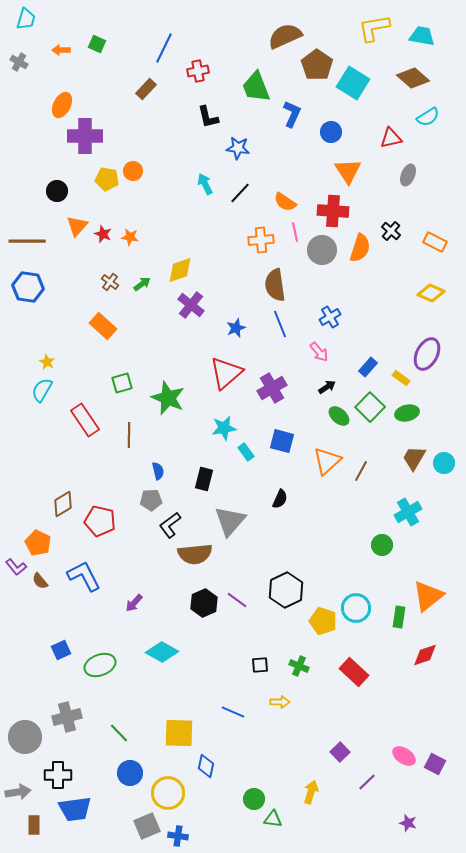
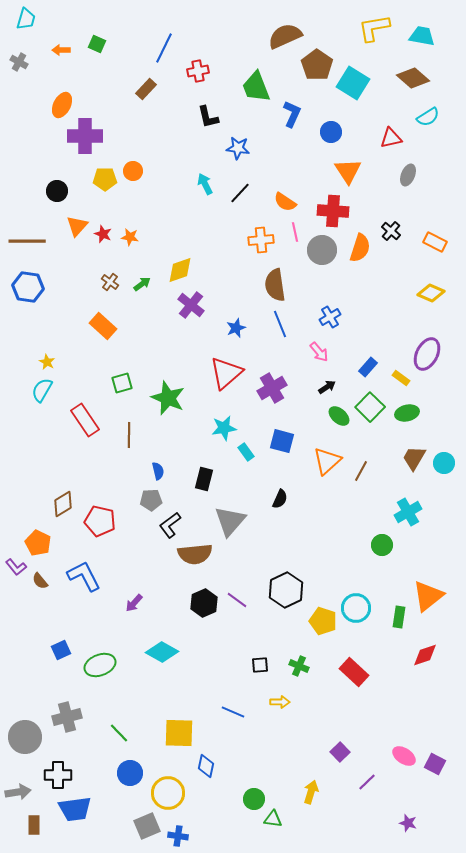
yellow pentagon at (107, 179): moved 2 px left; rotated 10 degrees counterclockwise
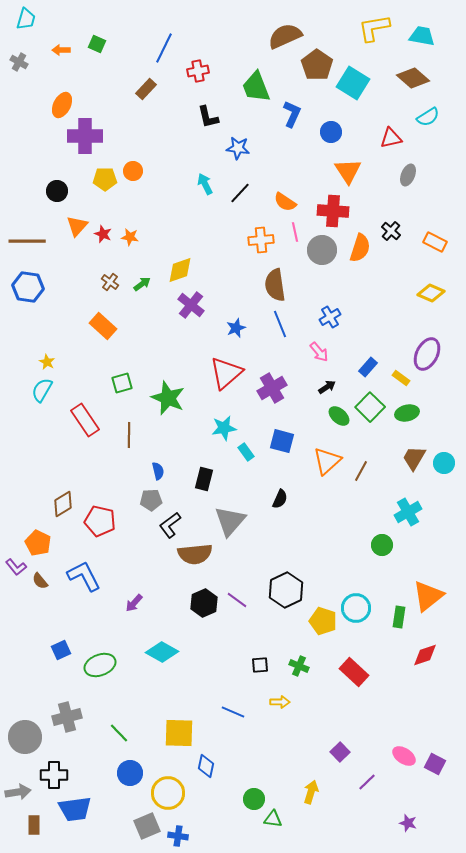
black cross at (58, 775): moved 4 px left
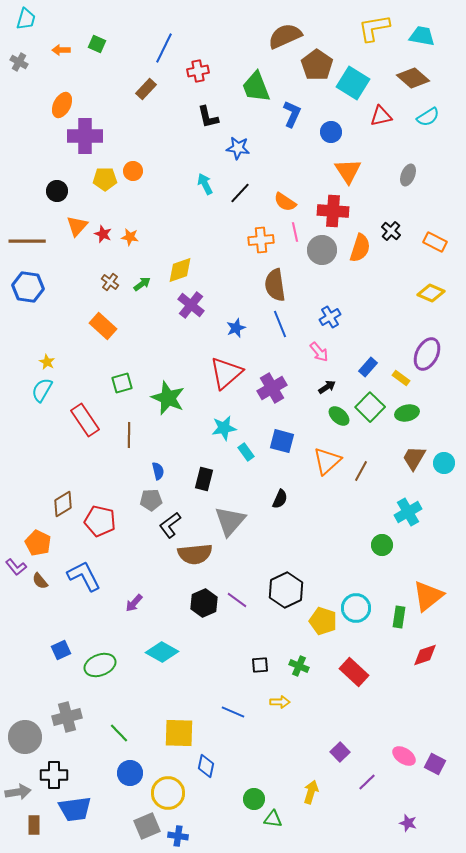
red triangle at (391, 138): moved 10 px left, 22 px up
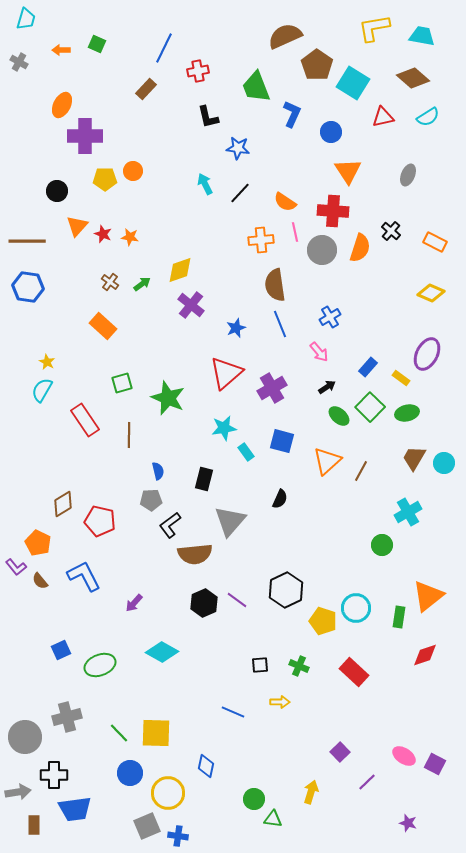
red triangle at (381, 116): moved 2 px right, 1 px down
yellow square at (179, 733): moved 23 px left
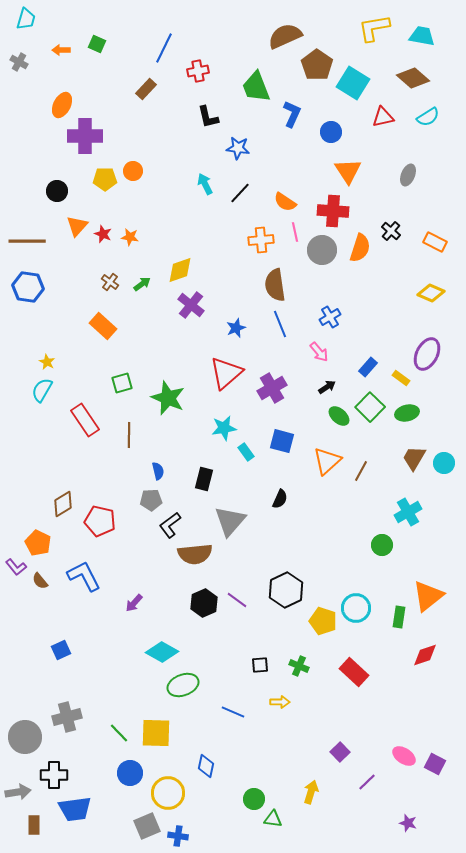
green ellipse at (100, 665): moved 83 px right, 20 px down
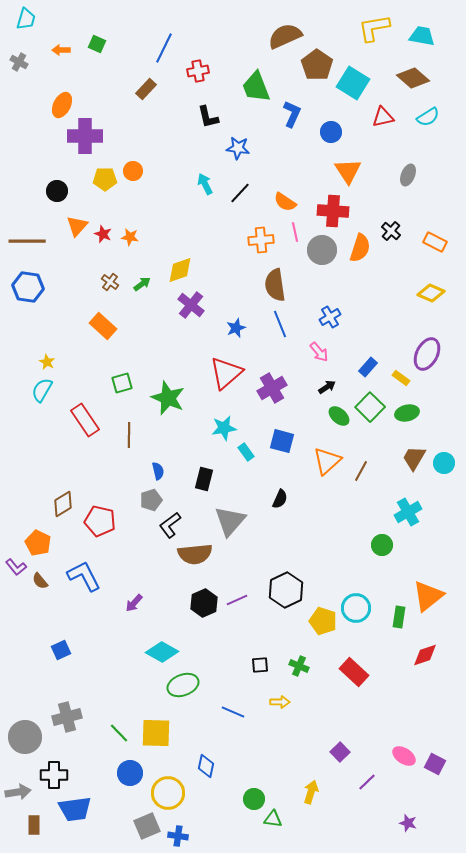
gray pentagon at (151, 500): rotated 15 degrees counterclockwise
purple line at (237, 600): rotated 60 degrees counterclockwise
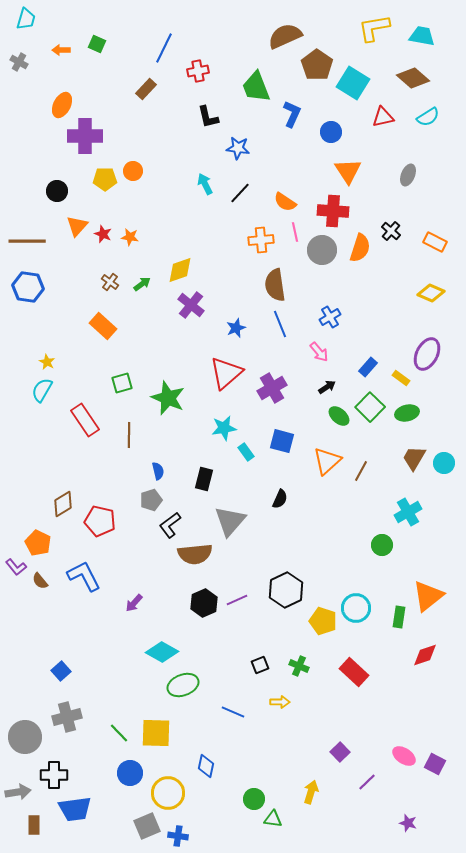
blue square at (61, 650): moved 21 px down; rotated 18 degrees counterclockwise
black square at (260, 665): rotated 18 degrees counterclockwise
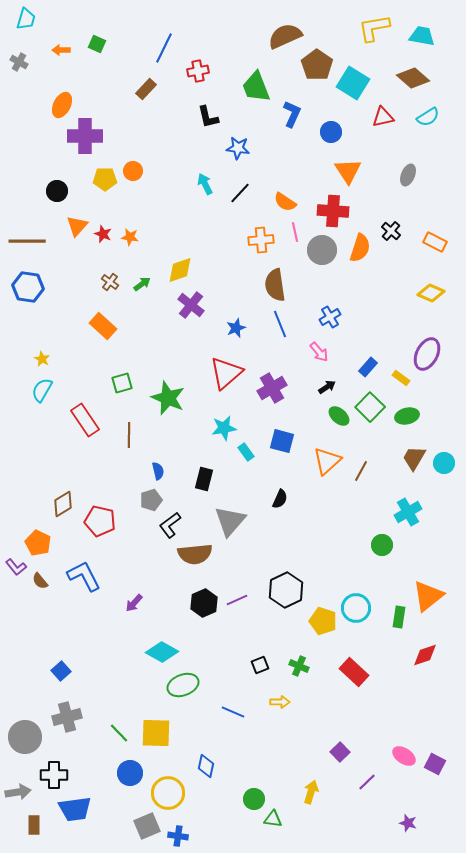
yellow star at (47, 362): moved 5 px left, 3 px up
green ellipse at (407, 413): moved 3 px down
